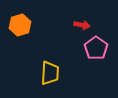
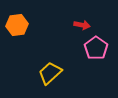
orange hexagon: moved 3 px left; rotated 10 degrees clockwise
yellow trapezoid: rotated 135 degrees counterclockwise
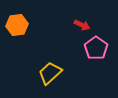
red arrow: rotated 14 degrees clockwise
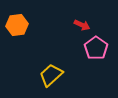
yellow trapezoid: moved 1 px right, 2 px down
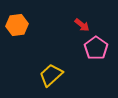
red arrow: rotated 14 degrees clockwise
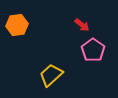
pink pentagon: moved 3 px left, 2 px down
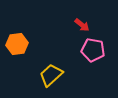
orange hexagon: moved 19 px down
pink pentagon: rotated 25 degrees counterclockwise
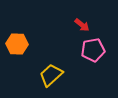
orange hexagon: rotated 10 degrees clockwise
pink pentagon: rotated 20 degrees counterclockwise
